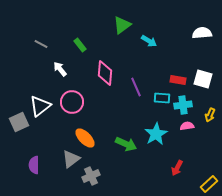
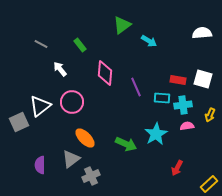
purple semicircle: moved 6 px right
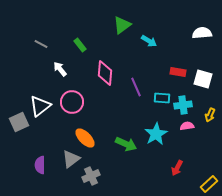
red rectangle: moved 8 px up
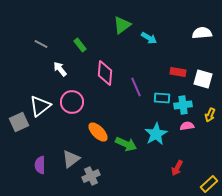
cyan arrow: moved 3 px up
orange ellipse: moved 13 px right, 6 px up
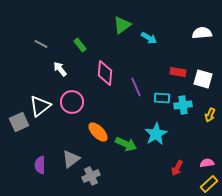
pink semicircle: moved 20 px right, 37 px down
